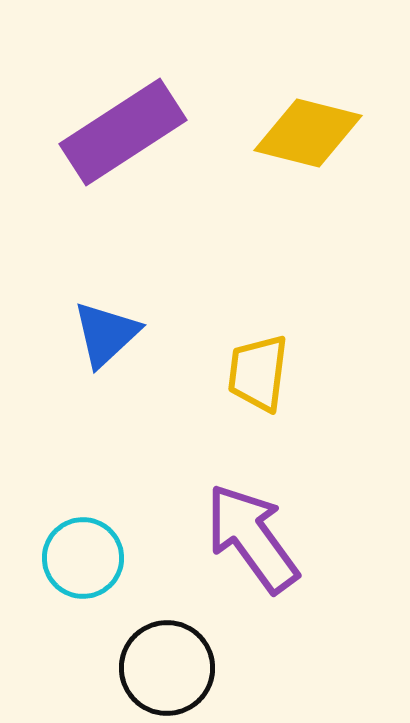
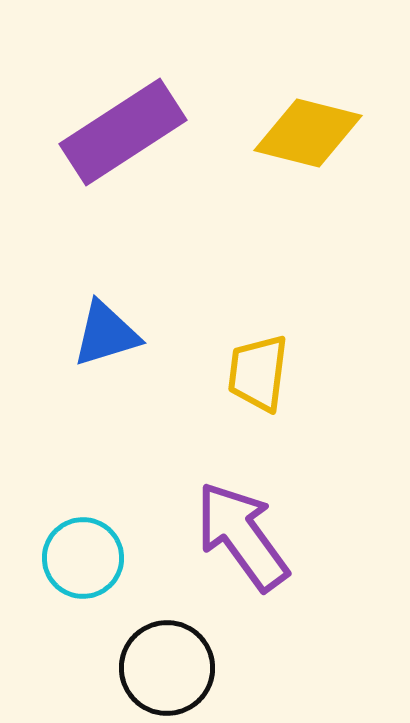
blue triangle: rotated 26 degrees clockwise
purple arrow: moved 10 px left, 2 px up
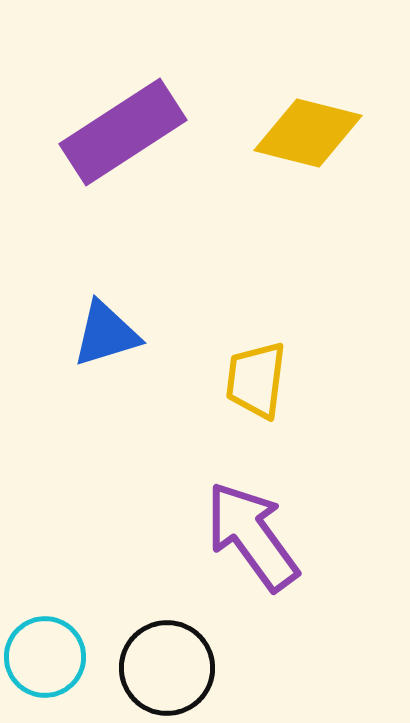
yellow trapezoid: moved 2 px left, 7 px down
purple arrow: moved 10 px right
cyan circle: moved 38 px left, 99 px down
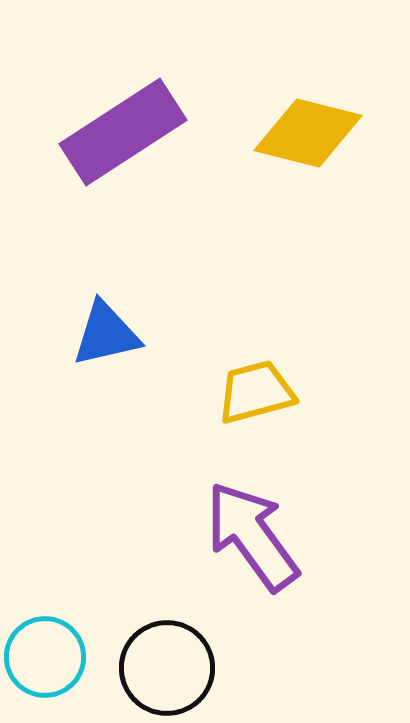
blue triangle: rotated 4 degrees clockwise
yellow trapezoid: moved 12 px down; rotated 68 degrees clockwise
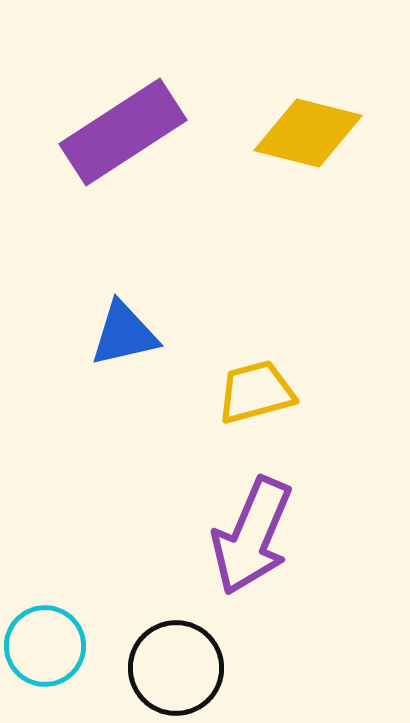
blue triangle: moved 18 px right
purple arrow: rotated 121 degrees counterclockwise
cyan circle: moved 11 px up
black circle: moved 9 px right
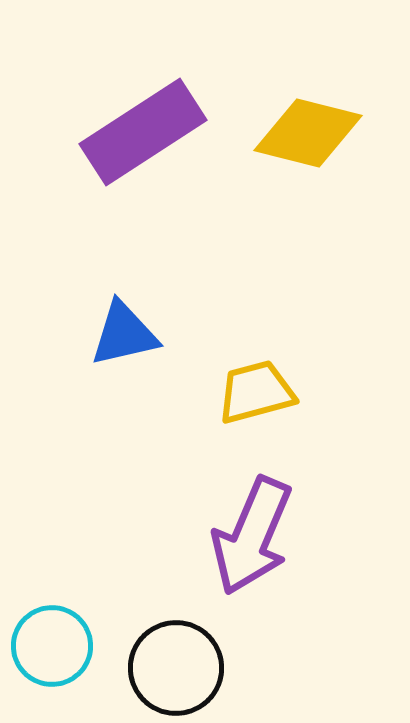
purple rectangle: moved 20 px right
cyan circle: moved 7 px right
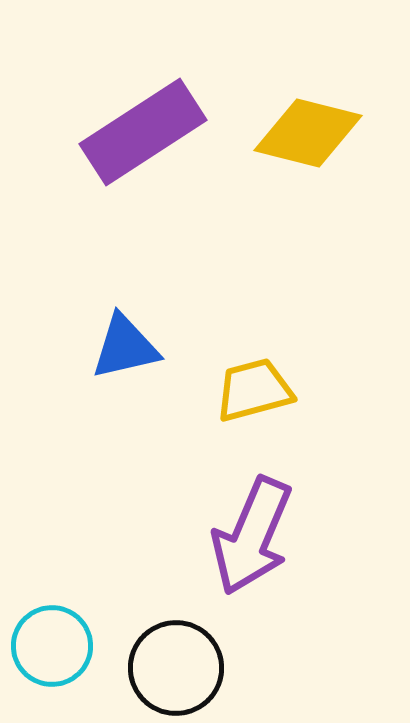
blue triangle: moved 1 px right, 13 px down
yellow trapezoid: moved 2 px left, 2 px up
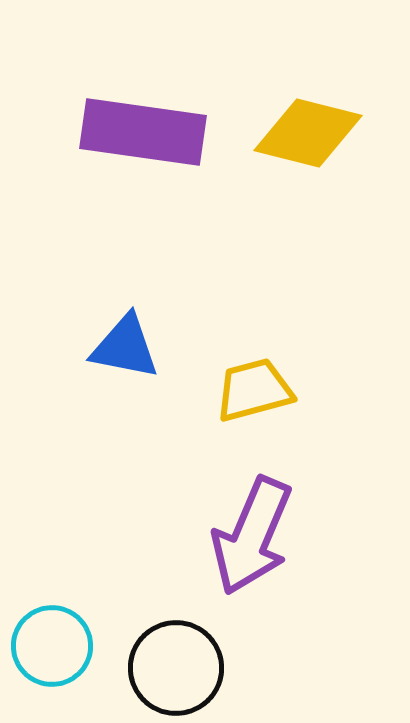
purple rectangle: rotated 41 degrees clockwise
blue triangle: rotated 24 degrees clockwise
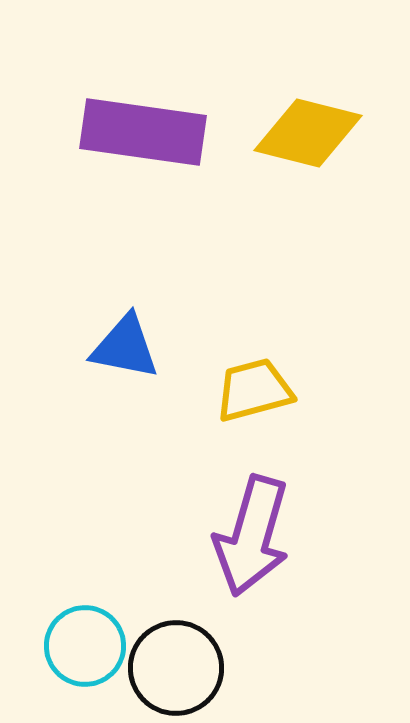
purple arrow: rotated 7 degrees counterclockwise
cyan circle: moved 33 px right
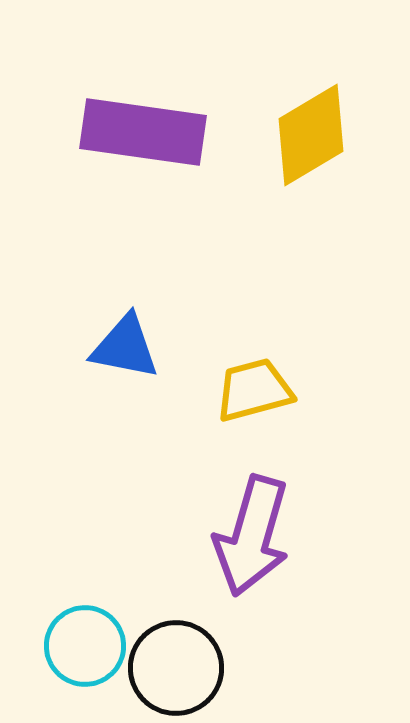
yellow diamond: moved 3 px right, 2 px down; rotated 45 degrees counterclockwise
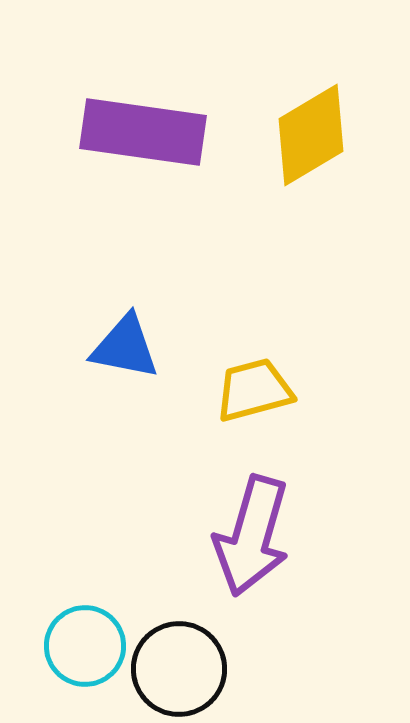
black circle: moved 3 px right, 1 px down
